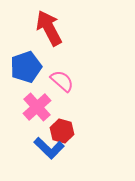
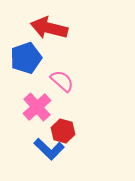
red arrow: rotated 48 degrees counterclockwise
blue pentagon: moved 9 px up
red hexagon: moved 1 px right
blue L-shape: moved 1 px down
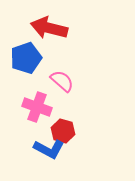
pink cross: rotated 28 degrees counterclockwise
blue L-shape: rotated 16 degrees counterclockwise
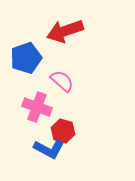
red arrow: moved 16 px right, 3 px down; rotated 33 degrees counterclockwise
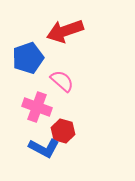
blue pentagon: moved 2 px right
blue L-shape: moved 5 px left, 1 px up
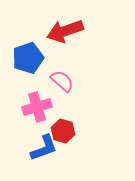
pink cross: rotated 36 degrees counterclockwise
blue L-shape: rotated 48 degrees counterclockwise
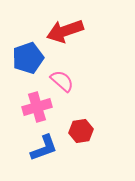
red hexagon: moved 18 px right; rotated 25 degrees counterclockwise
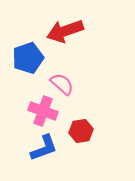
pink semicircle: moved 3 px down
pink cross: moved 6 px right, 4 px down; rotated 36 degrees clockwise
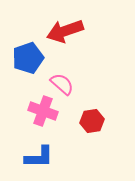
red hexagon: moved 11 px right, 10 px up
blue L-shape: moved 5 px left, 9 px down; rotated 20 degrees clockwise
